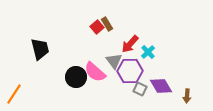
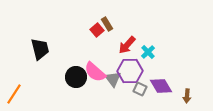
red square: moved 3 px down
red arrow: moved 3 px left, 1 px down
gray triangle: moved 1 px left, 18 px down
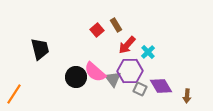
brown rectangle: moved 9 px right, 1 px down
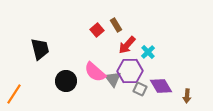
black circle: moved 10 px left, 4 px down
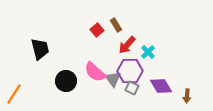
gray square: moved 8 px left, 1 px up
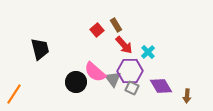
red arrow: moved 3 px left; rotated 84 degrees counterclockwise
black circle: moved 10 px right, 1 px down
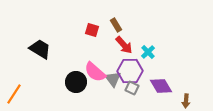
red square: moved 5 px left; rotated 32 degrees counterclockwise
black trapezoid: rotated 45 degrees counterclockwise
brown arrow: moved 1 px left, 5 px down
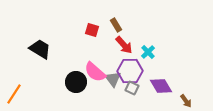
brown arrow: rotated 40 degrees counterclockwise
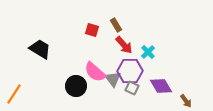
black circle: moved 4 px down
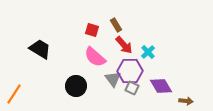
pink semicircle: moved 15 px up
brown arrow: rotated 48 degrees counterclockwise
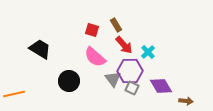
black circle: moved 7 px left, 5 px up
orange line: rotated 45 degrees clockwise
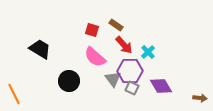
brown rectangle: rotated 24 degrees counterclockwise
orange line: rotated 75 degrees clockwise
brown arrow: moved 14 px right, 3 px up
